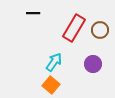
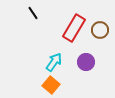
black line: rotated 56 degrees clockwise
purple circle: moved 7 px left, 2 px up
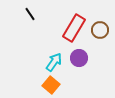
black line: moved 3 px left, 1 px down
purple circle: moved 7 px left, 4 px up
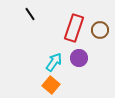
red rectangle: rotated 12 degrees counterclockwise
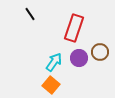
brown circle: moved 22 px down
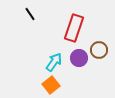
brown circle: moved 1 px left, 2 px up
orange square: rotated 12 degrees clockwise
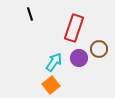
black line: rotated 16 degrees clockwise
brown circle: moved 1 px up
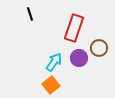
brown circle: moved 1 px up
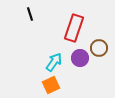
purple circle: moved 1 px right
orange square: rotated 12 degrees clockwise
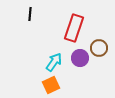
black line: rotated 24 degrees clockwise
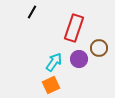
black line: moved 2 px right, 2 px up; rotated 24 degrees clockwise
purple circle: moved 1 px left, 1 px down
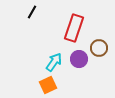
orange square: moved 3 px left
